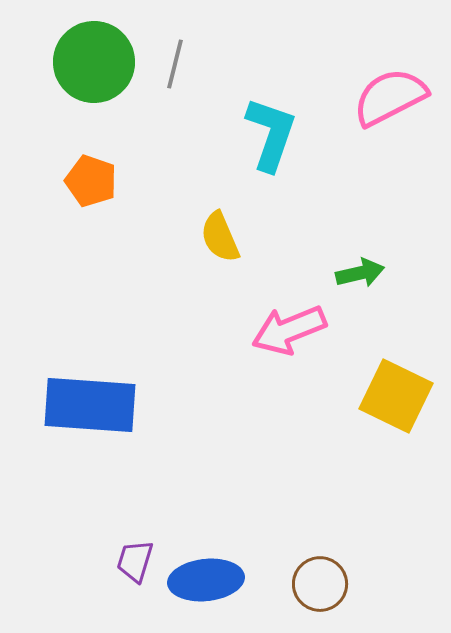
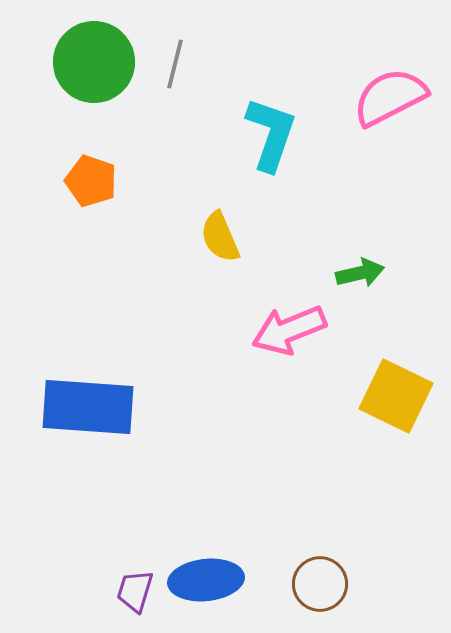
blue rectangle: moved 2 px left, 2 px down
purple trapezoid: moved 30 px down
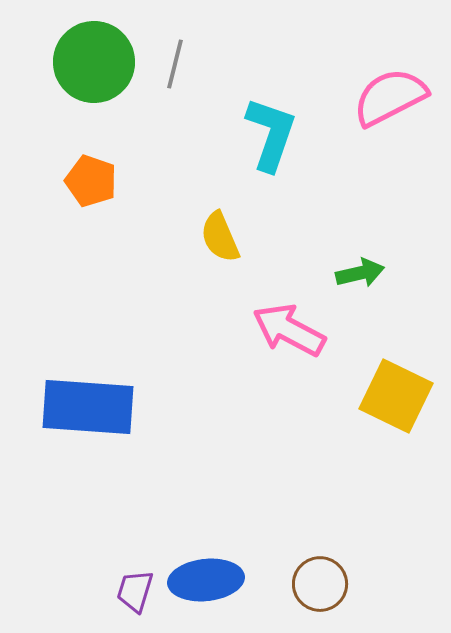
pink arrow: rotated 50 degrees clockwise
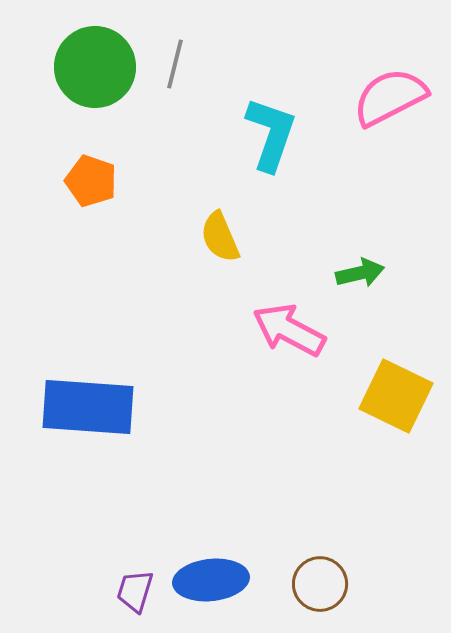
green circle: moved 1 px right, 5 px down
blue ellipse: moved 5 px right
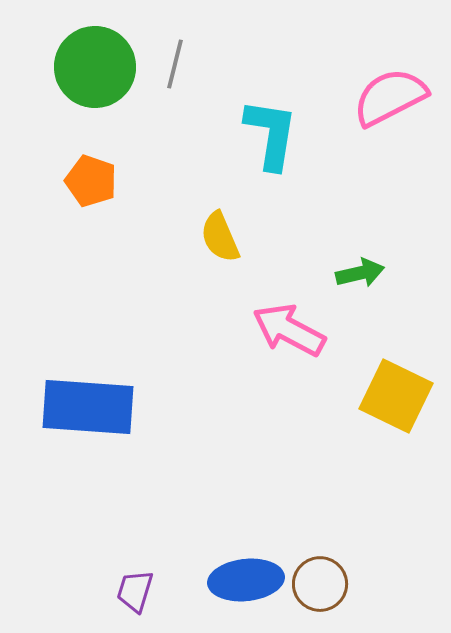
cyan L-shape: rotated 10 degrees counterclockwise
blue ellipse: moved 35 px right
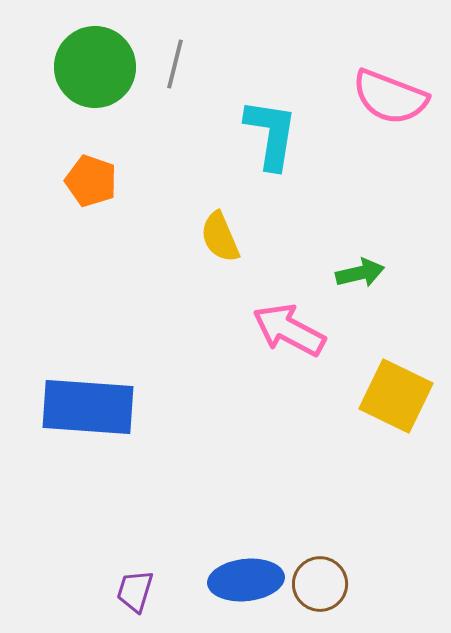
pink semicircle: rotated 132 degrees counterclockwise
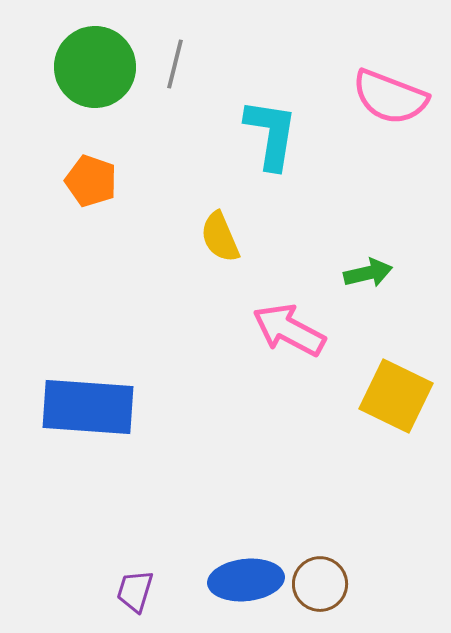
green arrow: moved 8 px right
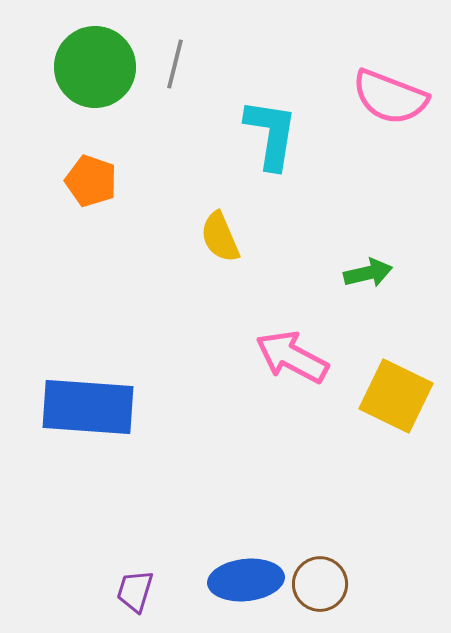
pink arrow: moved 3 px right, 27 px down
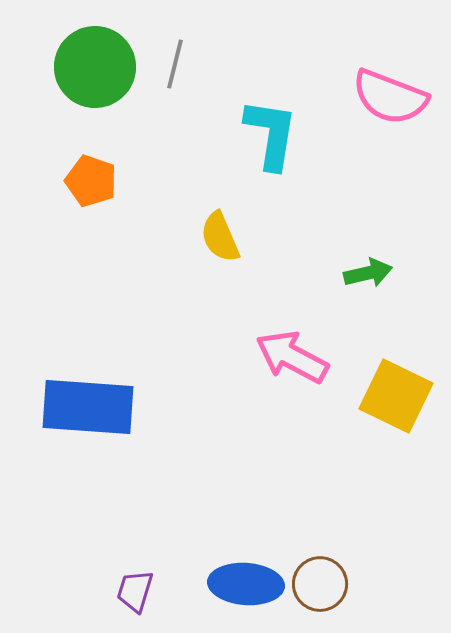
blue ellipse: moved 4 px down; rotated 10 degrees clockwise
